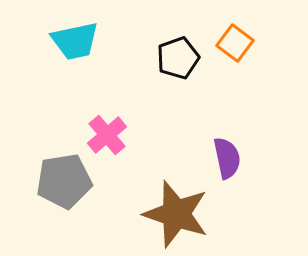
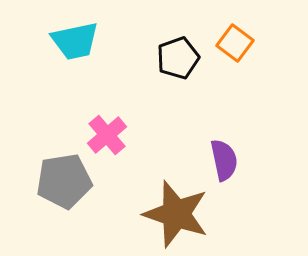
purple semicircle: moved 3 px left, 2 px down
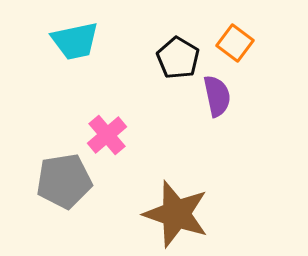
black pentagon: rotated 21 degrees counterclockwise
purple semicircle: moved 7 px left, 64 px up
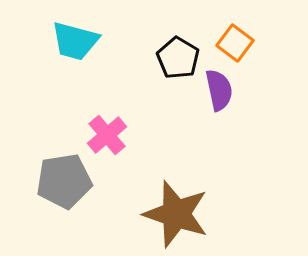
cyan trapezoid: rotated 27 degrees clockwise
purple semicircle: moved 2 px right, 6 px up
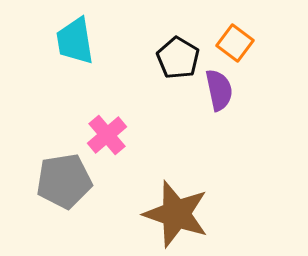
cyan trapezoid: rotated 66 degrees clockwise
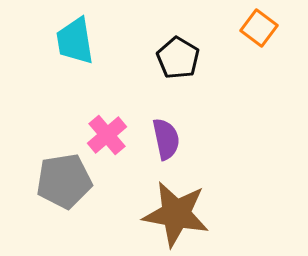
orange square: moved 24 px right, 15 px up
purple semicircle: moved 53 px left, 49 px down
brown star: rotated 8 degrees counterclockwise
